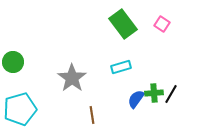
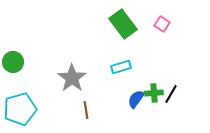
brown line: moved 6 px left, 5 px up
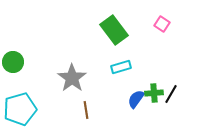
green rectangle: moved 9 px left, 6 px down
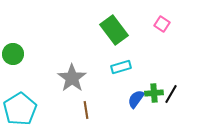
green circle: moved 8 px up
cyan pentagon: rotated 16 degrees counterclockwise
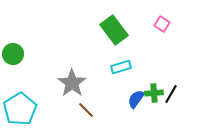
gray star: moved 5 px down
brown line: rotated 36 degrees counterclockwise
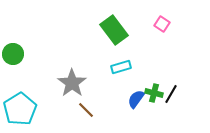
green cross: rotated 18 degrees clockwise
